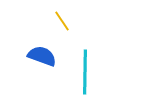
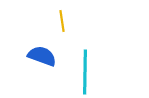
yellow line: rotated 25 degrees clockwise
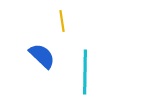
blue semicircle: rotated 24 degrees clockwise
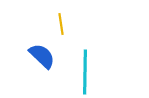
yellow line: moved 1 px left, 3 px down
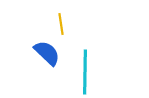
blue semicircle: moved 5 px right, 3 px up
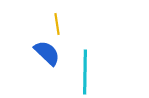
yellow line: moved 4 px left
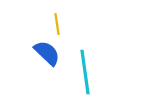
cyan line: rotated 9 degrees counterclockwise
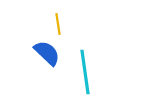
yellow line: moved 1 px right
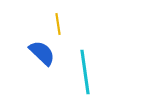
blue semicircle: moved 5 px left
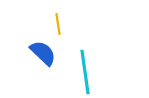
blue semicircle: moved 1 px right
